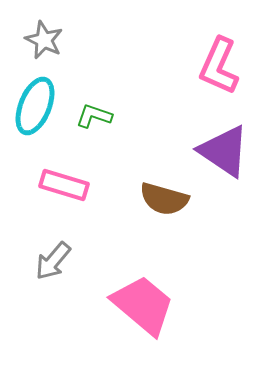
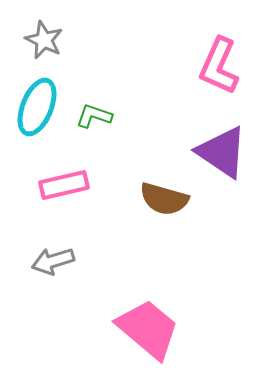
cyan ellipse: moved 2 px right, 1 px down
purple triangle: moved 2 px left, 1 px down
pink rectangle: rotated 30 degrees counterclockwise
gray arrow: rotated 33 degrees clockwise
pink trapezoid: moved 5 px right, 24 px down
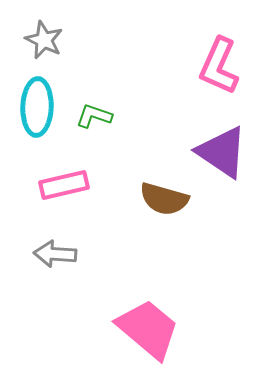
cyan ellipse: rotated 20 degrees counterclockwise
gray arrow: moved 2 px right, 7 px up; rotated 21 degrees clockwise
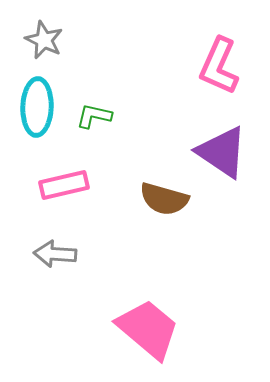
green L-shape: rotated 6 degrees counterclockwise
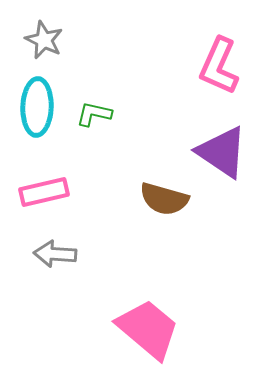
green L-shape: moved 2 px up
pink rectangle: moved 20 px left, 7 px down
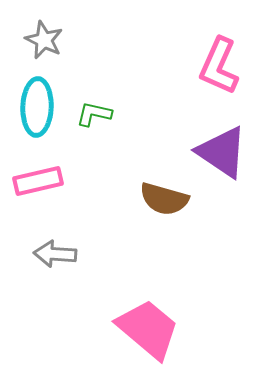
pink rectangle: moved 6 px left, 11 px up
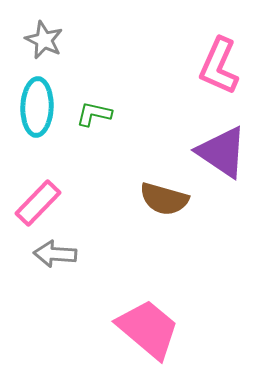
pink rectangle: moved 22 px down; rotated 33 degrees counterclockwise
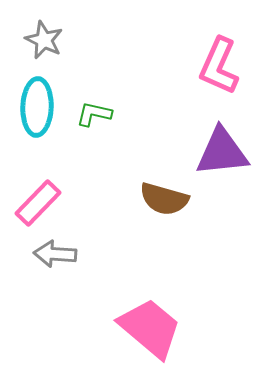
purple triangle: rotated 40 degrees counterclockwise
pink trapezoid: moved 2 px right, 1 px up
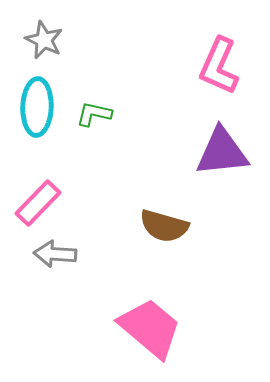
brown semicircle: moved 27 px down
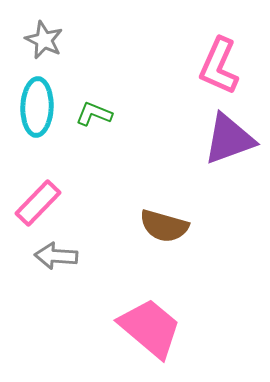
green L-shape: rotated 9 degrees clockwise
purple triangle: moved 7 px right, 13 px up; rotated 14 degrees counterclockwise
gray arrow: moved 1 px right, 2 px down
